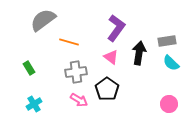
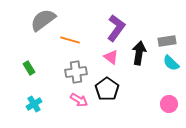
orange line: moved 1 px right, 2 px up
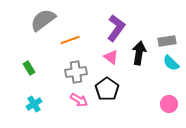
orange line: rotated 36 degrees counterclockwise
